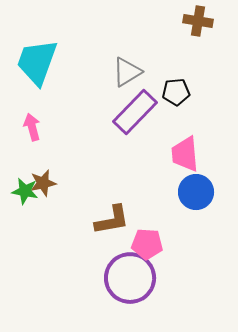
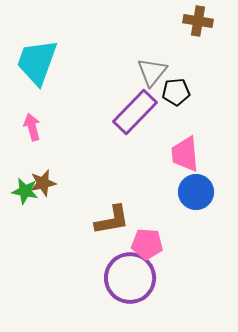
gray triangle: moved 25 px right; rotated 20 degrees counterclockwise
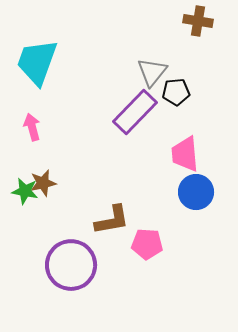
purple circle: moved 59 px left, 13 px up
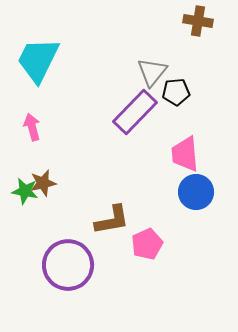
cyan trapezoid: moved 1 px right, 2 px up; rotated 6 degrees clockwise
pink pentagon: rotated 28 degrees counterclockwise
purple circle: moved 3 px left
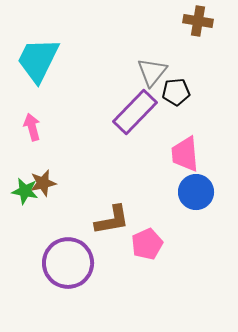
purple circle: moved 2 px up
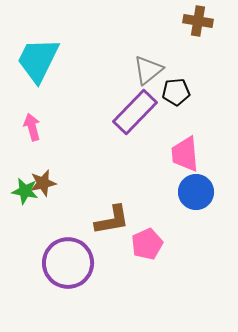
gray triangle: moved 4 px left, 2 px up; rotated 12 degrees clockwise
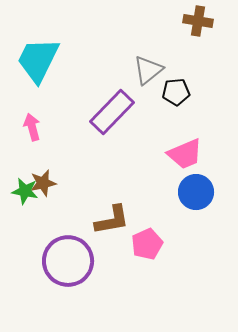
purple rectangle: moved 23 px left
pink trapezoid: rotated 108 degrees counterclockwise
purple circle: moved 2 px up
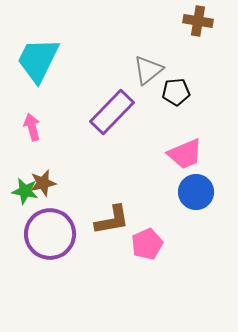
purple circle: moved 18 px left, 27 px up
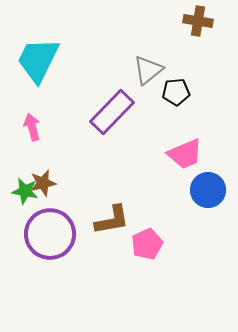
blue circle: moved 12 px right, 2 px up
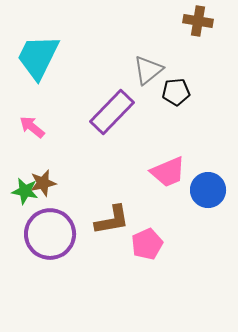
cyan trapezoid: moved 3 px up
pink arrow: rotated 36 degrees counterclockwise
pink trapezoid: moved 17 px left, 18 px down
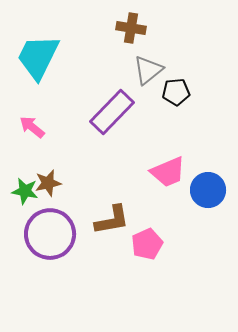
brown cross: moved 67 px left, 7 px down
brown star: moved 5 px right
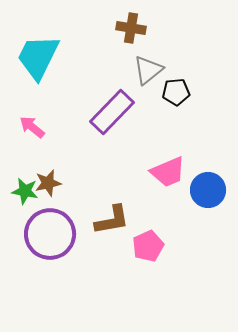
pink pentagon: moved 1 px right, 2 px down
